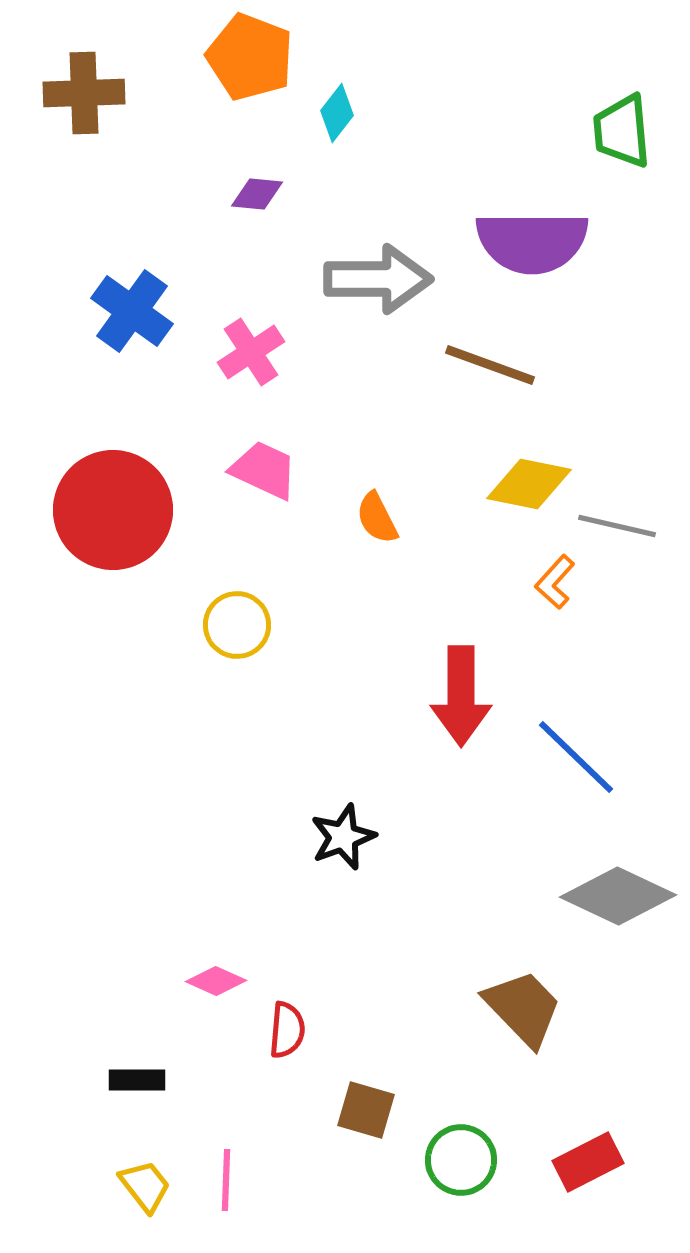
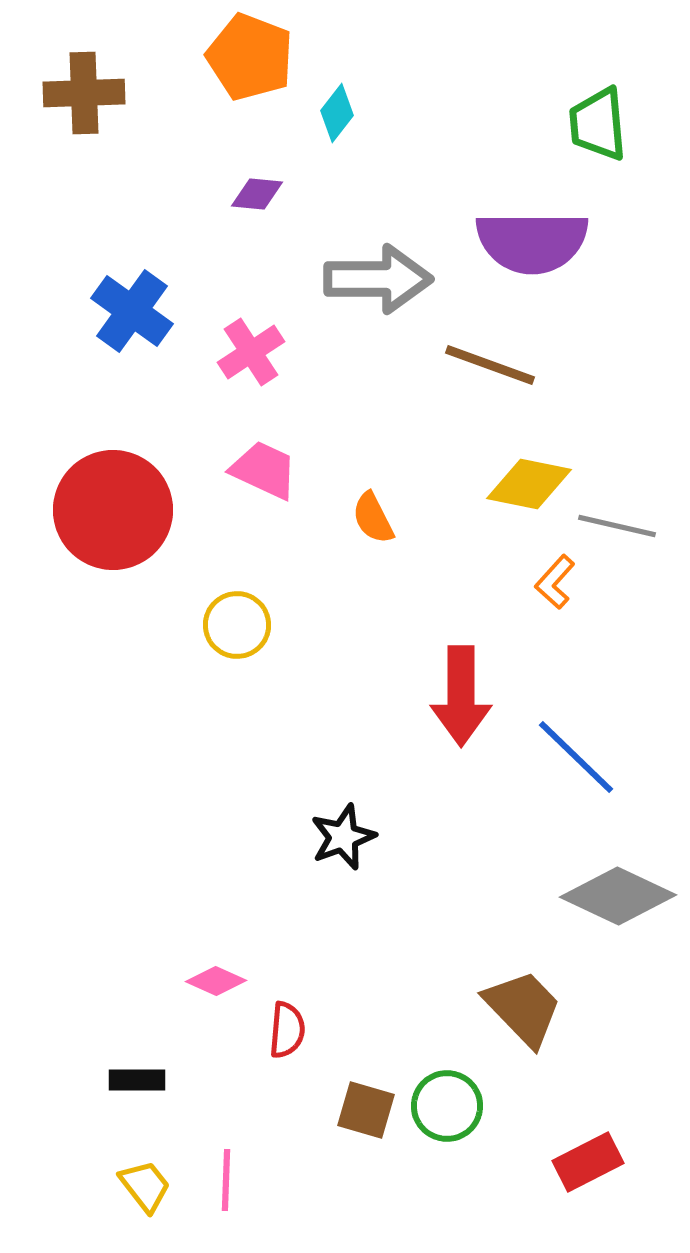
green trapezoid: moved 24 px left, 7 px up
orange semicircle: moved 4 px left
green circle: moved 14 px left, 54 px up
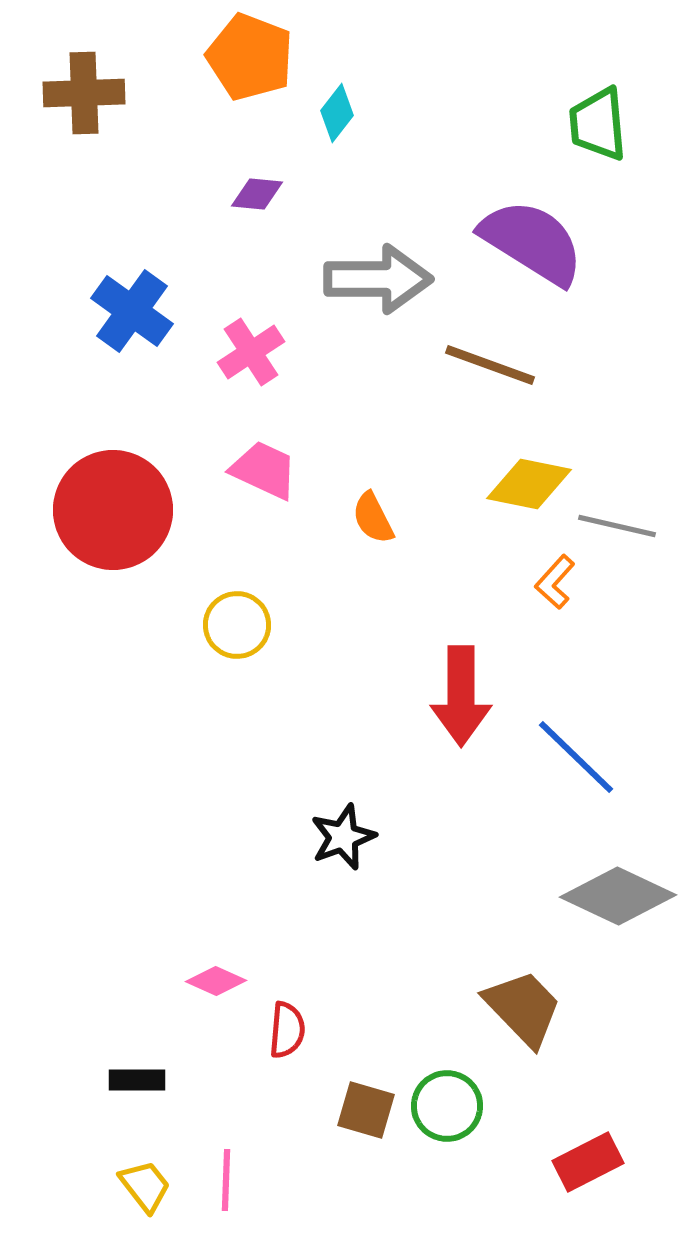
purple semicircle: rotated 148 degrees counterclockwise
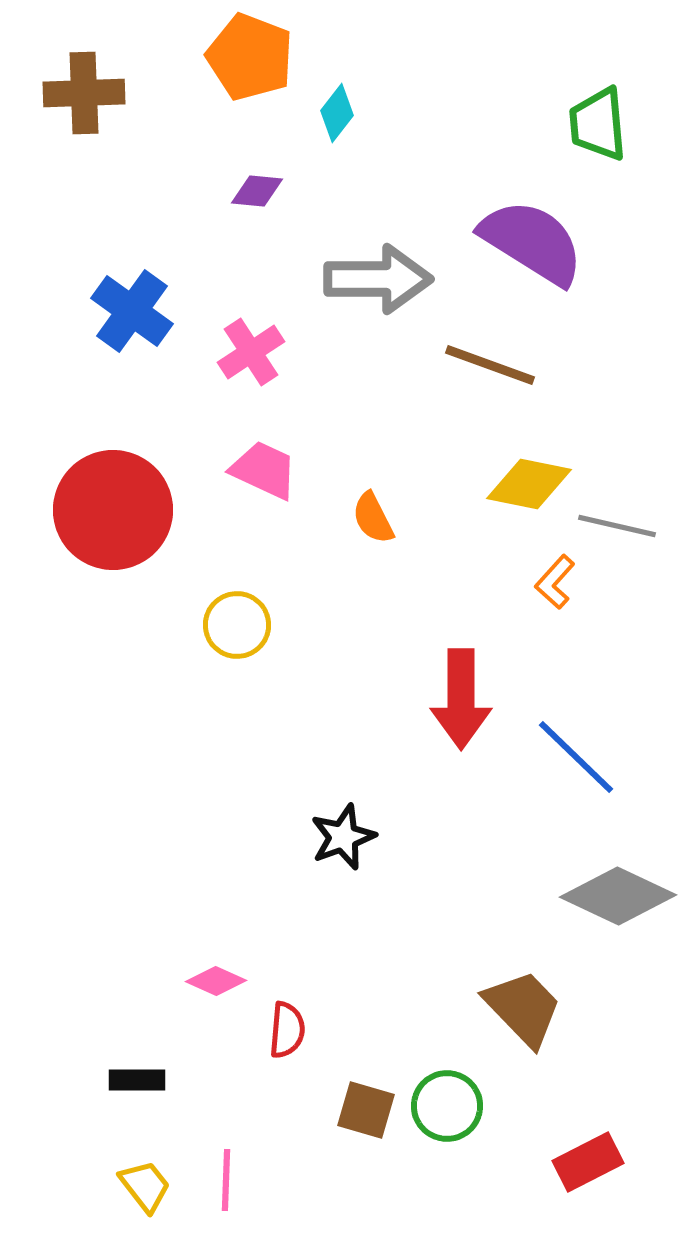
purple diamond: moved 3 px up
red arrow: moved 3 px down
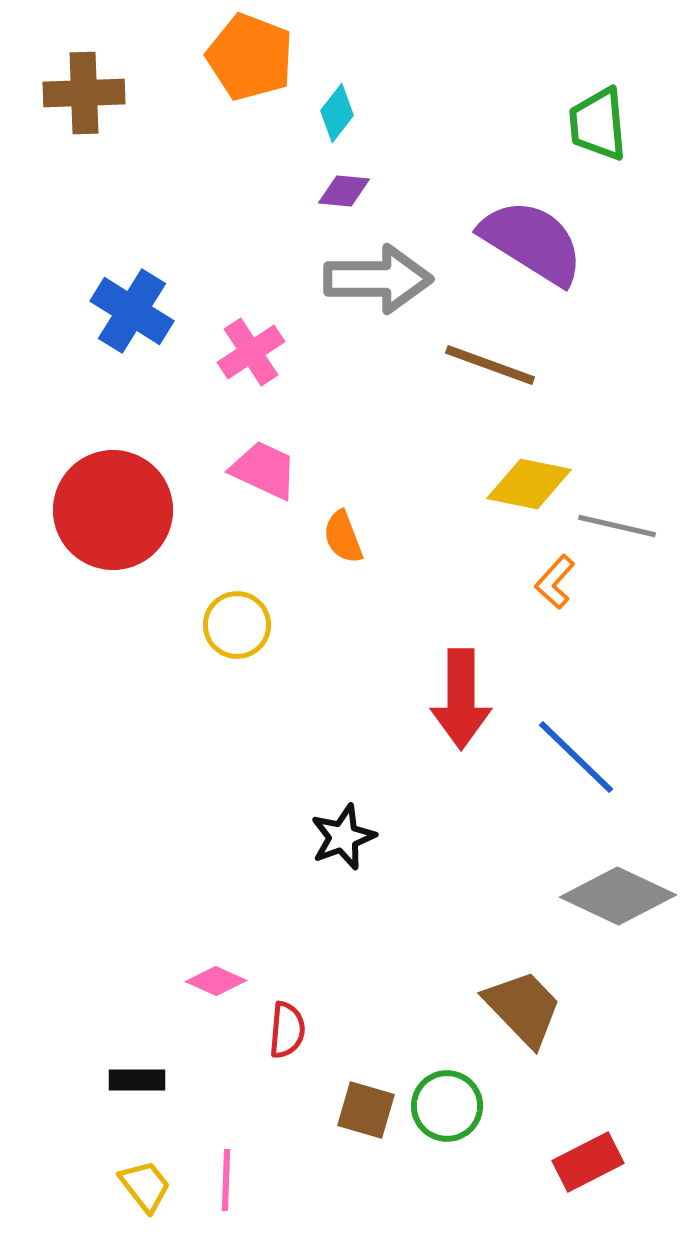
purple diamond: moved 87 px right
blue cross: rotated 4 degrees counterclockwise
orange semicircle: moved 30 px left, 19 px down; rotated 6 degrees clockwise
